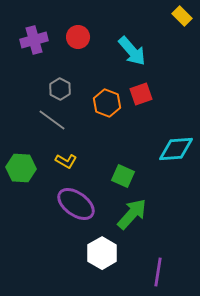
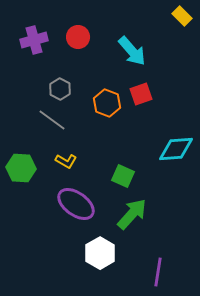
white hexagon: moved 2 px left
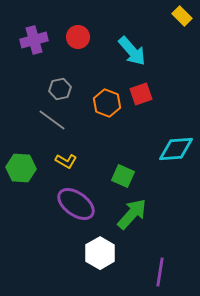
gray hexagon: rotated 20 degrees clockwise
purple line: moved 2 px right
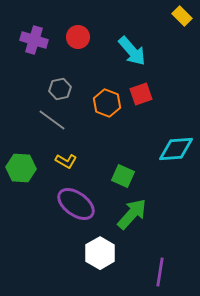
purple cross: rotated 32 degrees clockwise
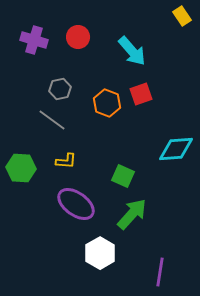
yellow rectangle: rotated 12 degrees clockwise
yellow L-shape: rotated 25 degrees counterclockwise
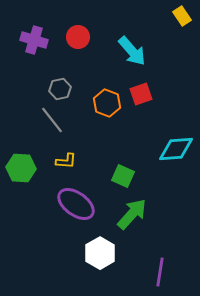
gray line: rotated 16 degrees clockwise
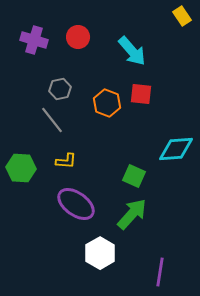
red square: rotated 25 degrees clockwise
green square: moved 11 px right
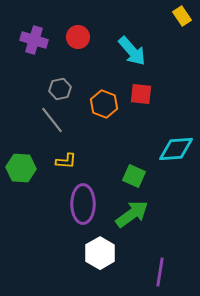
orange hexagon: moved 3 px left, 1 px down
purple ellipse: moved 7 px right; rotated 54 degrees clockwise
green arrow: rotated 12 degrees clockwise
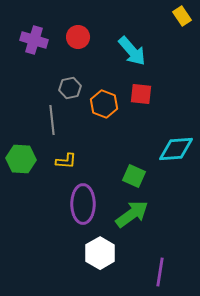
gray hexagon: moved 10 px right, 1 px up
gray line: rotated 32 degrees clockwise
green hexagon: moved 9 px up
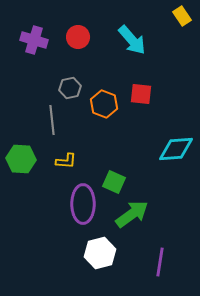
cyan arrow: moved 11 px up
green square: moved 20 px left, 6 px down
white hexagon: rotated 16 degrees clockwise
purple line: moved 10 px up
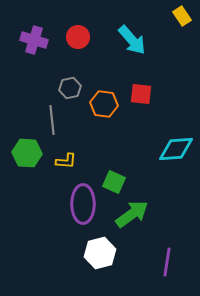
orange hexagon: rotated 12 degrees counterclockwise
green hexagon: moved 6 px right, 6 px up
purple line: moved 7 px right
